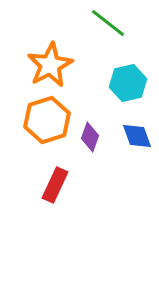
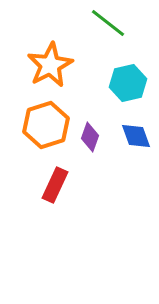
orange hexagon: moved 1 px left, 5 px down
blue diamond: moved 1 px left
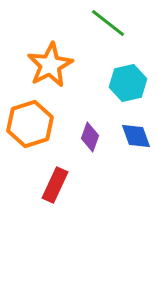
orange hexagon: moved 16 px left, 1 px up
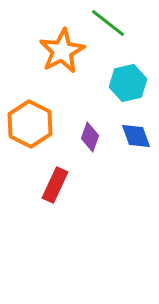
orange star: moved 12 px right, 14 px up
orange hexagon: rotated 15 degrees counterclockwise
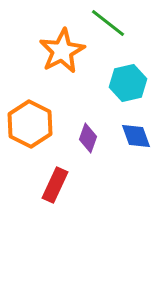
purple diamond: moved 2 px left, 1 px down
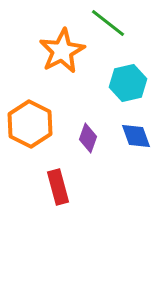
red rectangle: moved 3 px right, 2 px down; rotated 40 degrees counterclockwise
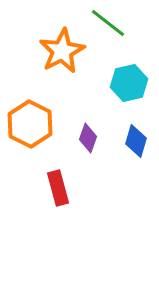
cyan hexagon: moved 1 px right
blue diamond: moved 5 px down; rotated 36 degrees clockwise
red rectangle: moved 1 px down
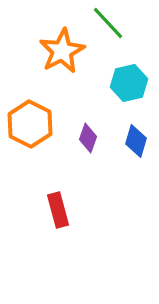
green line: rotated 9 degrees clockwise
red rectangle: moved 22 px down
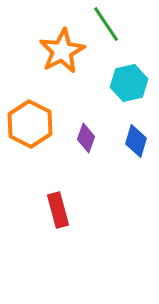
green line: moved 2 px left, 1 px down; rotated 9 degrees clockwise
purple diamond: moved 2 px left
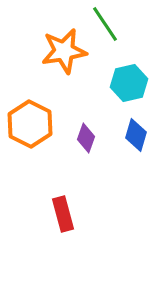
green line: moved 1 px left
orange star: moved 2 px right; rotated 18 degrees clockwise
blue diamond: moved 6 px up
red rectangle: moved 5 px right, 4 px down
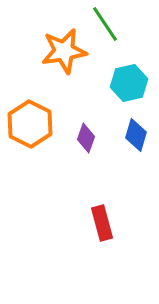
red rectangle: moved 39 px right, 9 px down
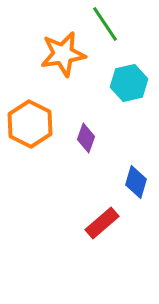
orange star: moved 1 px left, 3 px down
blue diamond: moved 47 px down
red rectangle: rotated 64 degrees clockwise
